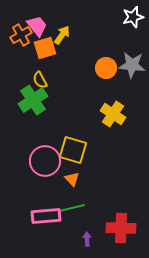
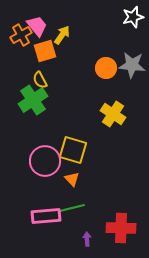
orange square: moved 3 px down
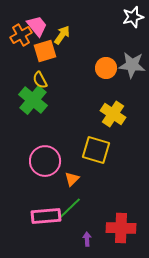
green cross: rotated 16 degrees counterclockwise
yellow square: moved 23 px right
orange triangle: rotated 28 degrees clockwise
green line: moved 2 px left; rotated 30 degrees counterclockwise
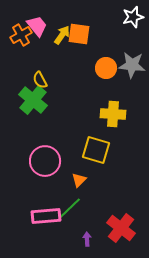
orange square: moved 34 px right, 17 px up; rotated 25 degrees clockwise
yellow cross: rotated 30 degrees counterclockwise
orange triangle: moved 7 px right, 1 px down
red cross: rotated 36 degrees clockwise
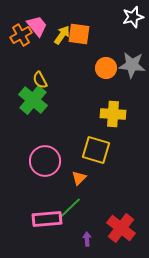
orange triangle: moved 2 px up
pink rectangle: moved 1 px right, 3 px down
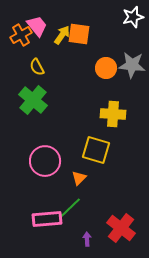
yellow semicircle: moved 3 px left, 13 px up
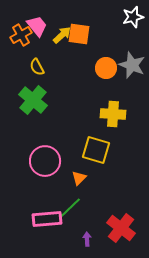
yellow arrow: rotated 12 degrees clockwise
gray star: rotated 16 degrees clockwise
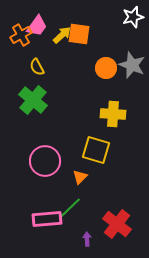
pink trapezoid: rotated 75 degrees clockwise
orange triangle: moved 1 px right, 1 px up
red cross: moved 4 px left, 4 px up
